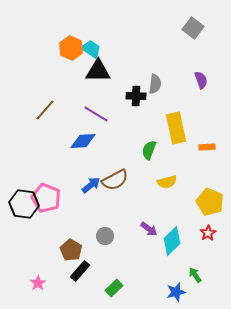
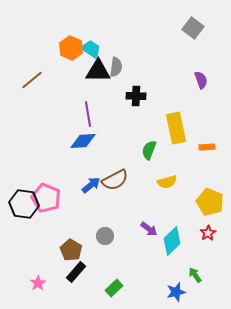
gray semicircle: moved 39 px left, 17 px up
brown line: moved 13 px left, 30 px up; rotated 10 degrees clockwise
purple line: moved 8 px left; rotated 50 degrees clockwise
black rectangle: moved 4 px left, 1 px down
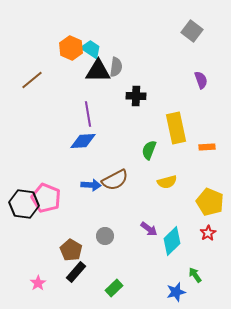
gray square: moved 1 px left, 3 px down
blue arrow: rotated 42 degrees clockwise
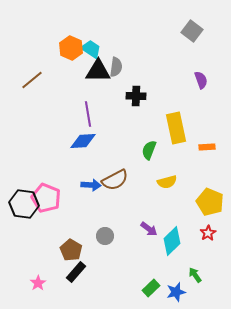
green rectangle: moved 37 px right
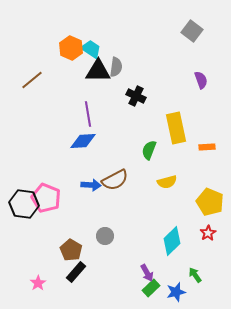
black cross: rotated 24 degrees clockwise
purple arrow: moved 2 px left, 44 px down; rotated 24 degrees clockwise
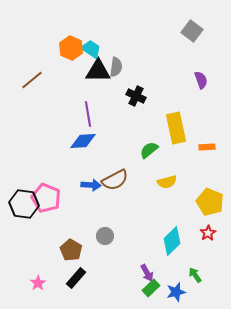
green semicircle: rotated 30 degrees clockwise
black rectangle: moved 6 px down
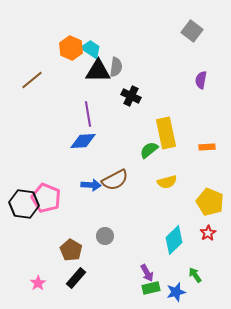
purple semicircle: rotated 150 degrees counterclockwise
black cross: moved 5 px left
yellow rectangle: moved 10 px left, 5 px down
cyan diamond: moved 2 px right, 1 px up
green rectangle: rotated 30 degrees clockwise
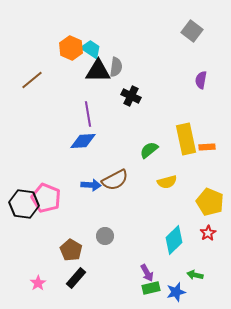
yellow rectangle: moved 20 px right, 6 px down
green arrow: rotated 42 degrees counterclockwise
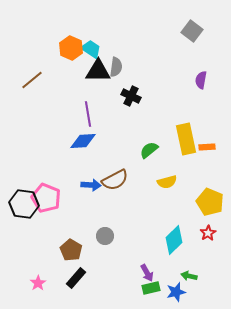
green arrow: moved 6 px left, 1 px down
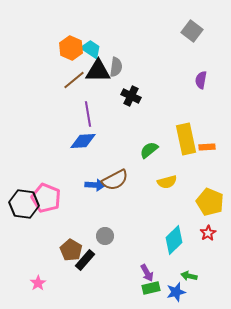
brown line: moved 42 px right
blue arrow: moved 4 px right
black rectangle: moved 9 px right, 18 px up
